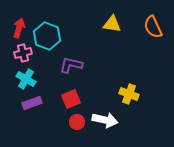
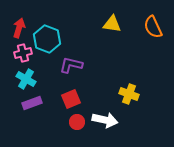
cyan hexagon: moved 3 px down
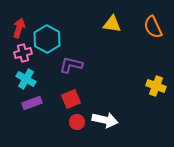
cyan hexagon: rotated 8 degrees clockwise
yellow cross: moved 27 px right, 8 px up
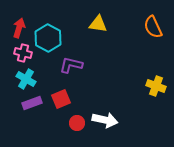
yellow triangle: moved 14 px left
cyan hexagon: moved 1 px right, 1 px up
pink cross: rotated 30 degrees clockwise
red square: moved 10 px left
red circle: moved 1 px down
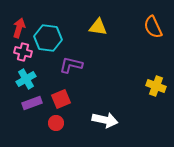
yellow triangle: moved 3 px down
cyan hexagon: rotated 20 degrees counterclockwise
pink cross: moved 1 px up
cyan cross: rotated 30 degrees clockwise
red circle: moved 21 px left
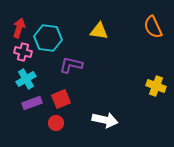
yellow triangle: moved 1 px right, 4 px down
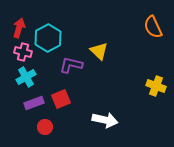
yellow triangle: moved 20 px down; rotated 36 degrees clockwise
cyan hexagon: rotated 24 degrees clockwise
cyan cross: moved 2 px up
purple rectangle: moved 2 px right
red circle: moved 11 px left, 4 px down
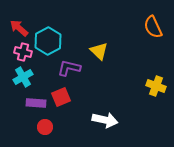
red arrow: rotated 66 degrees counterclockwise
cyan hexagon: moved 3 px down
purple L-shape: moved 2 px left, 3 px down
cyan cross: moved 3 px left
red square: moved 2 px up
purple rectangle: moved 2 px right; rotated 24 degrees clockwise
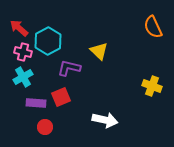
yellow cross: moved 4 px left
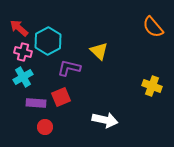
orange semicircle: rotated 15 degrees counterclockwise
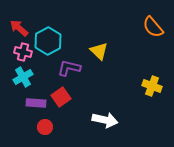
red square: rotated 12 degrees counterclockwise
